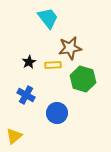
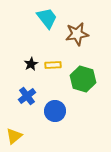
cyan trapezoid: moved 1 px left
brown star: moved 7 px right, 14 px up
black star: moved 2 px right, 2 px down
blue cross: moved 1 px right, 1 px down; rotated 24 degrees clockwise
blue circle: moved 2 px left, 2 px up
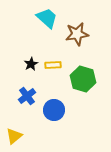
cyan trapezoid: rotated 10 degrees counterclockwise
blue circle: moved 1 px left, 1 px up
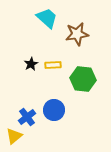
green hexagon: rotated 10 degrees counterclockwise
blue cross: moved 21 px down
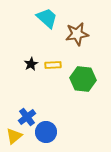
blue circle: moved 8 px left, 22 px down
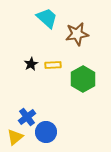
green hexagon: rotated 25 degrees clockwise
yellow triangle: moved 1 px right, 1 px down
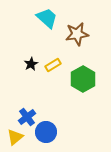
yellow rectangle: rotated 28 degrees counterclockwise
